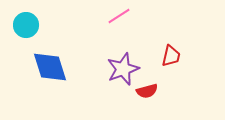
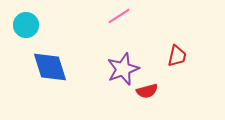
red trapezoid: moved 6 px right
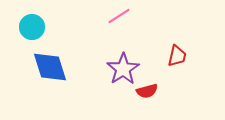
cyan circle: moved 6 px right, 2 px down
purple star: rotated 12 degrees counterclockwise
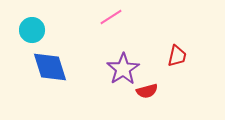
pink line: moved 8 px left, 1 px down
cyan circle: moved 3 px down
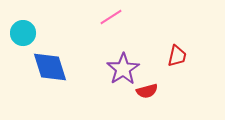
cyan circle: moved 9 px left, 3 px down
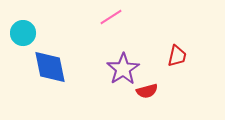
blue diamond: rotated 6 degrees clockwise
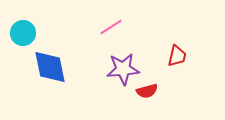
pink line: moved 10 px down
purple star: rotated 28 degrees clockwise
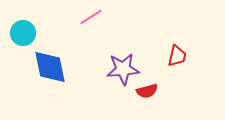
pink line: moved 20 px left, 10 px up
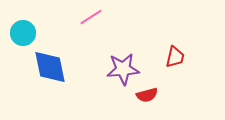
red trapezoid: moved 2 px left, 1 px down
red semicircle: moved 4 px down
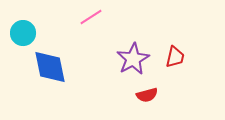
purple star: moved 10 px right, 10 px up; rotated 24 degrees counterclockwise
